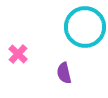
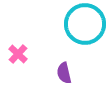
cyan circle: moved 3 px up
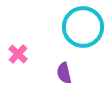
cyan circle: moved 2 px left, 3 px down
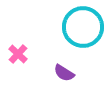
purple semicircle: rotated 45 degrees counterclockwise
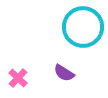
pink cross: moved 24 px down
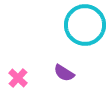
cyan circle: moved 2 px right, 2 px up
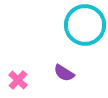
pink cross: moved 2 px down
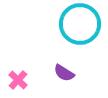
cyan circle: moved 5 px left, 1 px up
